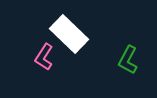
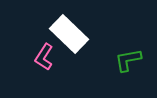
green L-shape: rotated 52 degrees clockwise
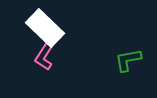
white rectangle: moved 24 px left, 6 px up
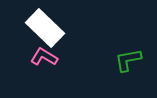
pink L-shape: rotated 88 degrees clockwise
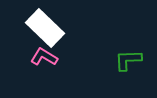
green L-shape: rotated 8 degrees clockwise
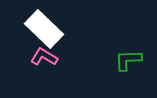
white rectangle: moved 1 px left, 1 px down
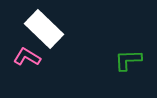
pink L-shape: moved 17 px left
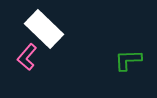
pink L-shape: rotated 80 degrees counterclockwise
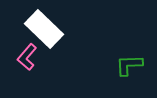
green L-shape: moved 1 px right, 5 px down
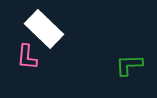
pink L-shape: rotated 36 degrees counterclockwise
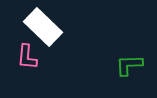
white rectangle: moved 1 px left, 2 px up
